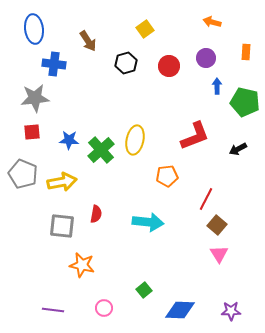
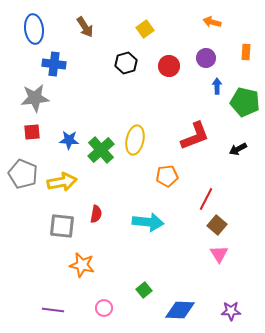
brown arrow: moved 3 px left, 14 px up
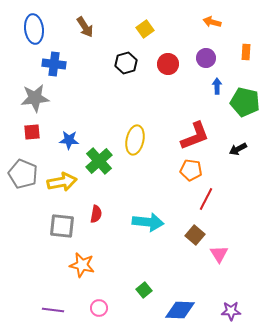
red circle: moved 1 px left, 2 px up
green cross: moved 2 px left, 11 px down
orange pentagon: moved 24 px right, 6 px up; rotated 15 degrees clockwise
brown square: moved 22 px left, 10 px down
pink circle: moved 5 px left
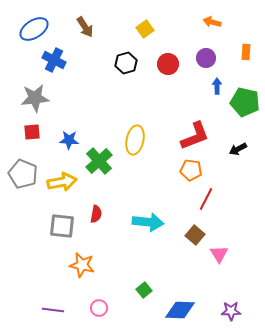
blue ellipse: rotated 64 degrees clockwise
blue cross: moved 4 px up; rotated 20 degrees clockwise
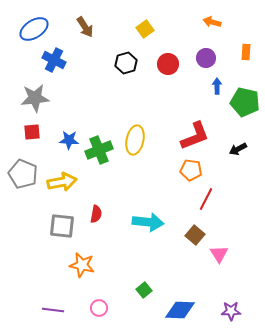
green cross: moved 11 px up; rotated 20 degrees clockwise
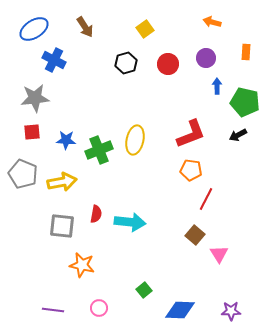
red L-shape: moved 4 px left, 2 px up
blue star: moved 3 px left
black arrow: moved 14 px up
cyan arrow: moved 18 px left
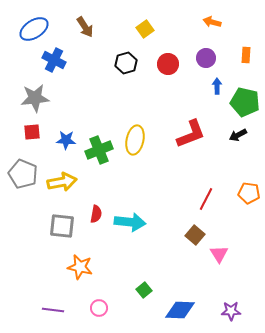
orange rectangle: moved 3 px down
orange pentagon: moved 58 px right, 23 px down
orange star: moved 2 px left, 2 px down
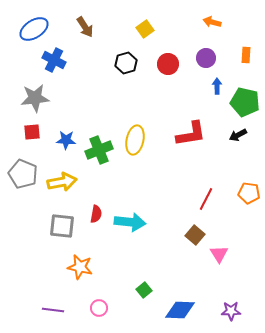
red L-shape: rotated 12 degrees clockwise
